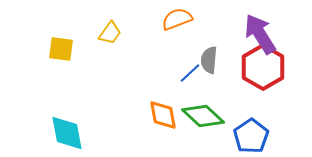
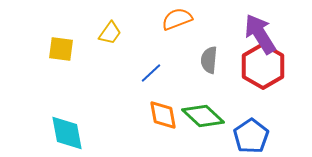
red hexagon: moved 1 px up
blue line: moved 39 px left
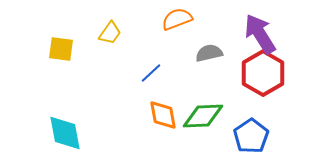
gray semicircle: moved 7 px up; rotated 72 degrees clockwise
red hexagon: moved 7 px down
green diamond: rotated 45 degrees counterclockwise
cyan diamond: moved 2 px left
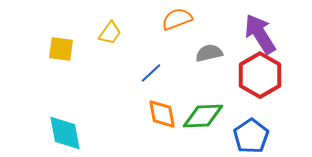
red hexagon: moved 3 px left, 2 px down
orange diamond: moved 1 px left, 1 px up
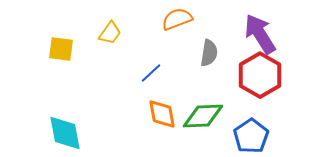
gray semicircle: rotated 112 degrees clockwise
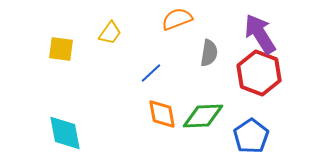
red hexagon: moved 1 px left, 2 px up; rotated 9 degrees counterclockwise
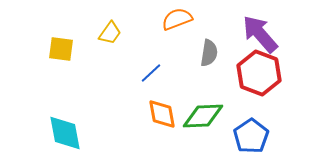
purple arrow: rotated 9 degrees counterclockwise
